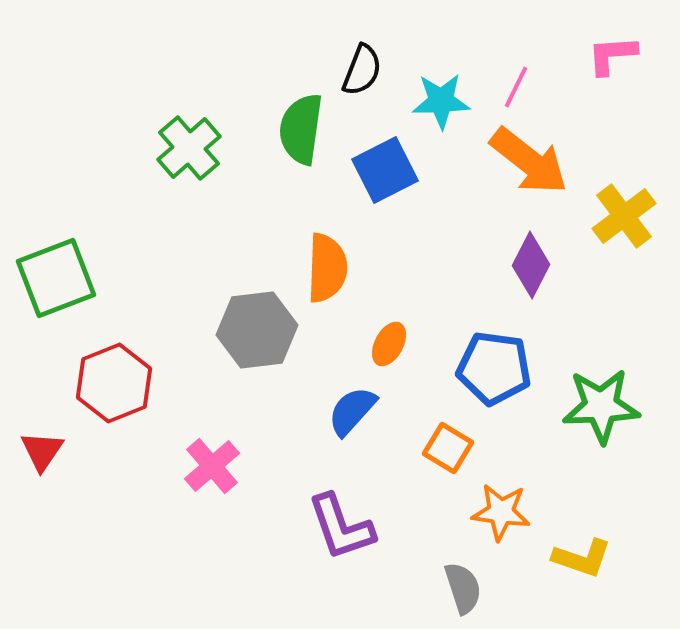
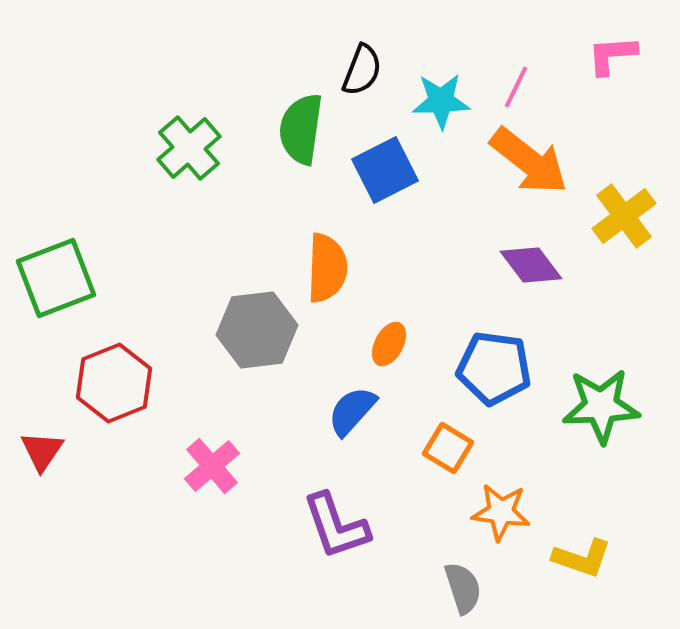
purple diamond: rotated 64 degrees counterclockwise
purple L-shape: moved 5 px left, 1 px up
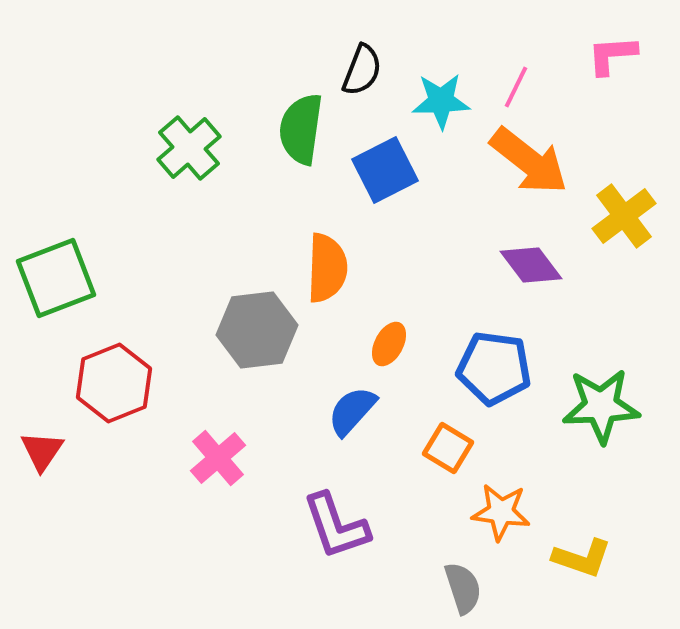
pink cross: moved 6 px right, 8 px up
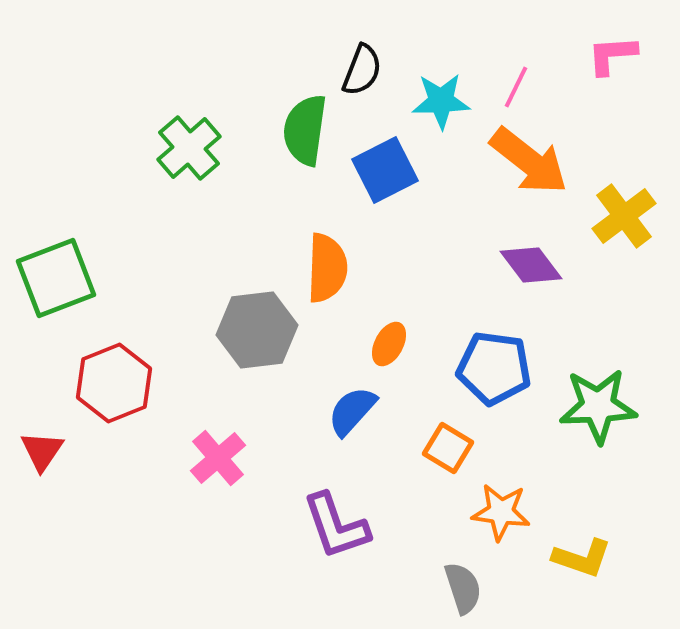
green semicircle: moved 4 px right, 1 px down
green star: moved 3 px left
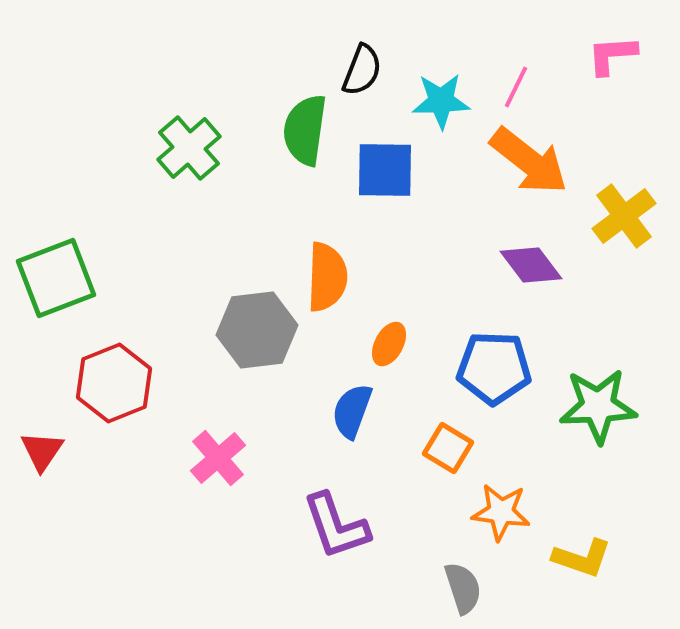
blue square: rotated 28 degrees clockwise
orange semicircle: moved 9 px down
blue pentagon: rotated 6 degrees counterclockwise
blue semicircle: rotated 22 degrees counterclockwise
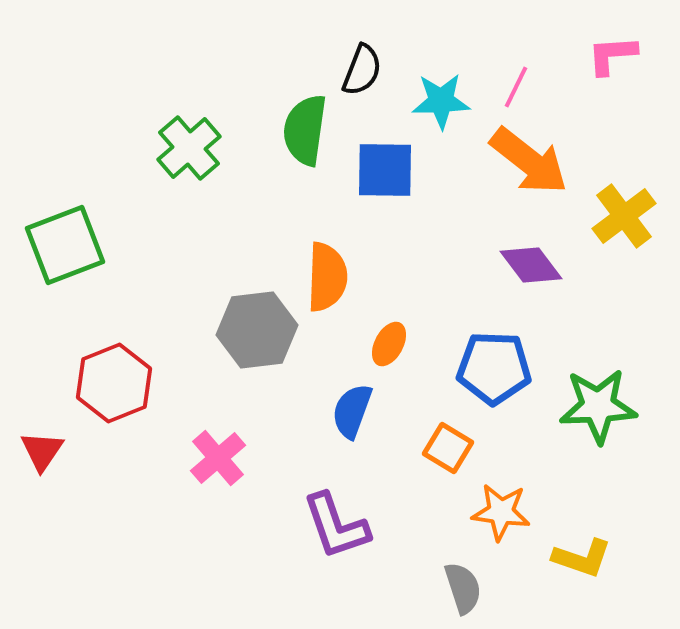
green square: moved 9 px right, 33 px up
